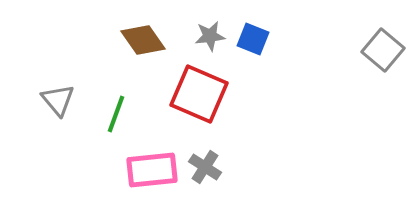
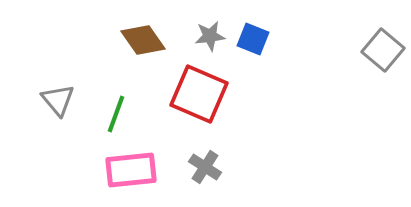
pink rectangle: moved 21 px left
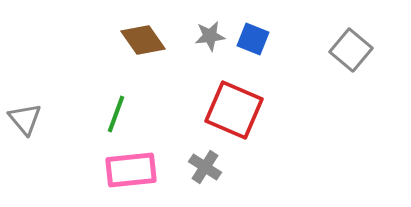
gray square: moved 32 px left
red square: moved 35 px right, 16 px down
gray triangle: moved 33 px left, 19 px down
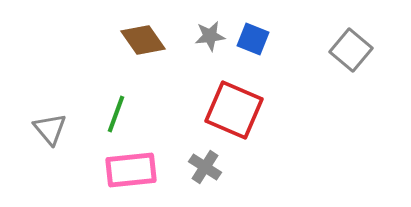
gray triangle: moved 25 px right, 10 px down
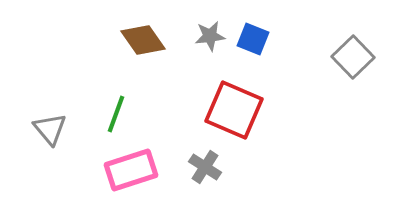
gray square: moved 2 px right, 7 px down; rotated 6 degrees clockwise
pink rectangle: rotated 12 degrees counterclockwise
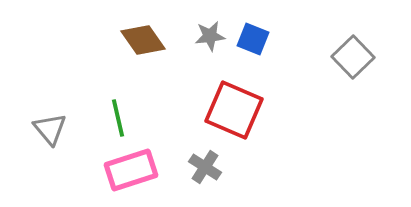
green line: moved 2 px right, 4 px down; rotated 33 degrees counterclockwise
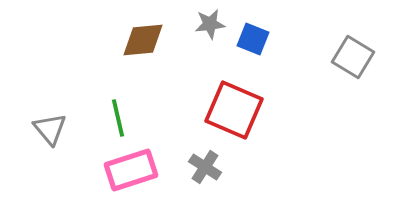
gray star: moved 12 px up
brown diamond: rotated 60 degrees counterclockwise
gray square: rotated 15 degrees counterclockwise
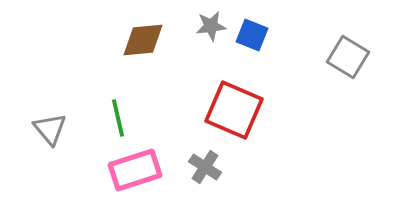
gray star: moved 1 px right, 2 px down
blue square: moved 1 px left, 4 px up
gray square: moved 5 px left
pink rectangle: moved 4 px right
